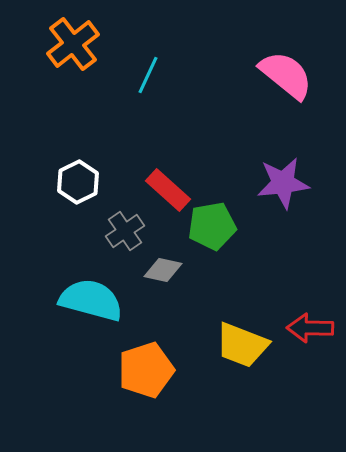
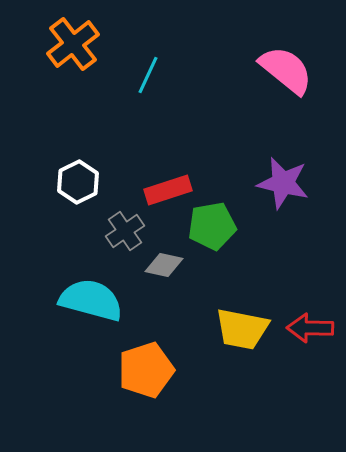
pink semicircle: moved 5 px up
purple star: rotated 20 degrees clockwise
red rectangle: rotated 60 degrees counterclockwise
gray diamond: moved 1 px right, 5 px up
yellow trapezoid: moved 16 px up; rotated 10 degrees counterclockwise
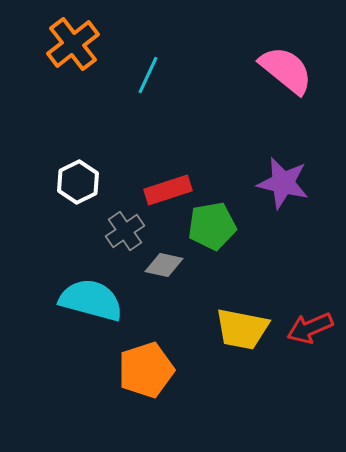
red arrow: rotated 24 degrees counterclockwise
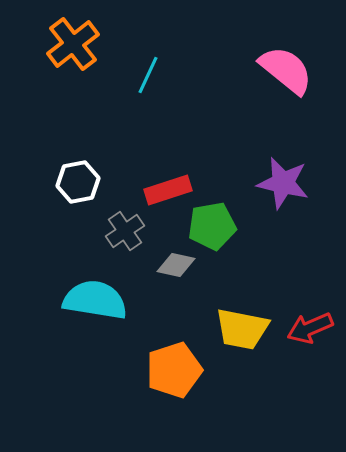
white hexagon: rotated 15 degrees clockwise
gray diamond: moved 12 px right
cyan semicircle: moved 4 px right; rotated 6 degrees counterclockwise
orange pentagon: moved 28 px right
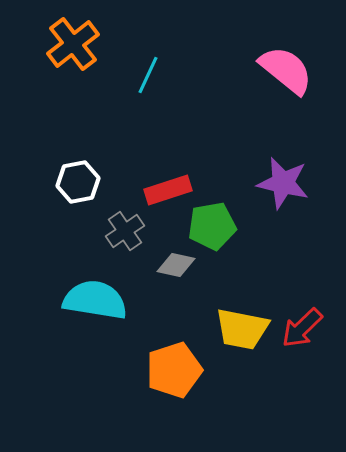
red arrow: moved 8 px left; rotated 21 degrees counterclockwise
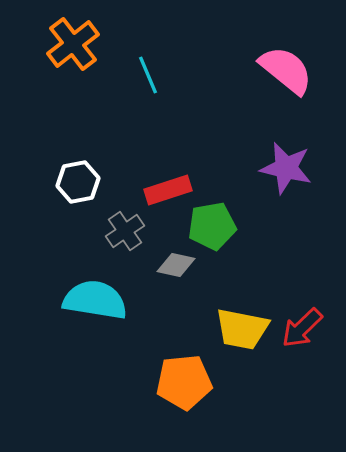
cyan line: rotated 48 degrees counterclockwise
purple star: moved 3 px right, 15 px up
orange pentagon: moved 10 px right, 12 px down; rotated 12 degrees clockwise
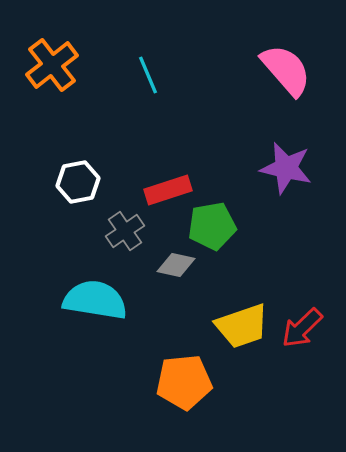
orange cross: moved 21 px left, 21 px down
pink semicircle: rotated 10 degrees clockwise
yellow trapezoid: moved 3 px up; rotated 30 degrees counterclockwise
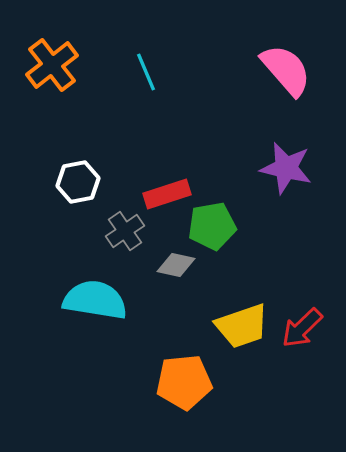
cyan line: moved 2 px left, 3 px up
red rectangle: moved 1 px left, 4 px down
